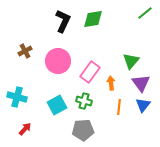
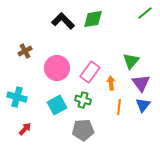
black L-shape: rotated 70 degrees counterclockwise
pink circle: moved 1 px left, 7 px down
green cross: moved 1 px left, 1 px up
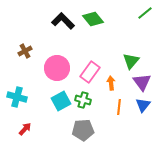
green diamond: rotated 60 degrees clockwise
purple triangle: moved 1 px right, 1 px up
cyan square: moved 4 px right, 4 px up
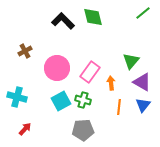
green line: moved 2 px left
green diamond: moved 2 px up; rotated 25 degrees clockwise
purple triangle: rotated 24 degrees counterclockwise
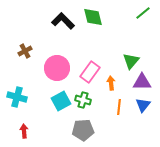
purple triangle: rotated 30 degrees counterclockwise
red arrow: moved 1 px left, 2 px down; rotated 48 degrees counterclockwise
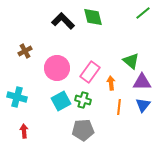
green triangle: rotated 30 degrees counterclockwise
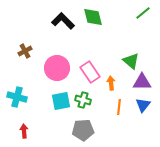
pink rectangle: rotated 70 degrees counterclockwise
cyan square: rotated 18 degrees clockwise
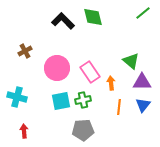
green cross: rotated 28 degrees counterclockwise
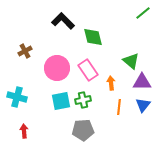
green diamond: moved 20 px down
pink rectangle: moved 2 px left, 2 px up
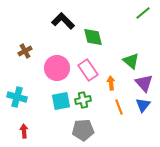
purple triangle: moved 2 px right, 1 px down; rotated 48 degrees clockwise
orange line: rotated 28 degrees counterclockwise
